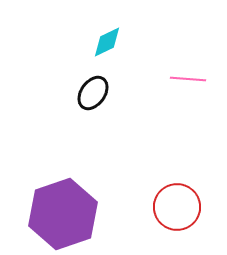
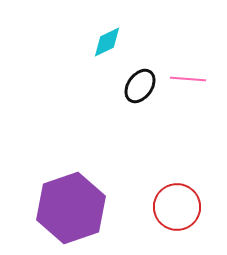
black ellipse: moved 47 px right, 7 px up
purple hexagon: moved 8 px right, 6 px up
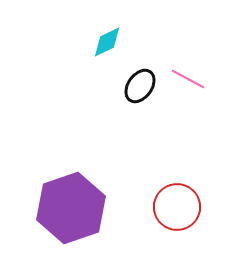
pink line: rotated 24 degrees clockwise
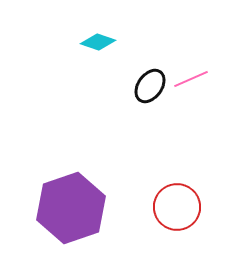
cyan diamond: moved 9 px left; rotated 44 degrees clockwise
pink line: moved 3 px right; rotated 52 degrees counterclockwise
black ellipse: moved 10 px right
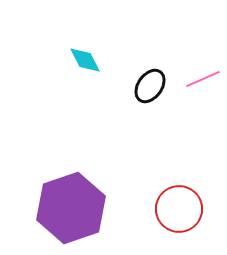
cyan diamond: moved 13 px left, 18 px down; rotated 44 degrees clockwise
pink line: moved 12 px right
red circle: moved 2 px right, 2 px down
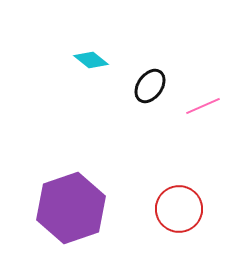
cyan diamond: moved 6 px right; rotated 24 degrees counterclockwise
pink line: moved 27 px down
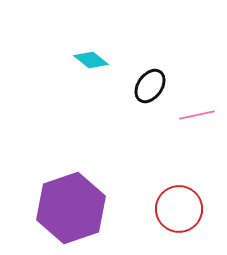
pink line: moved 6 px left, 9 px down; rotated 12 degrees clockwise
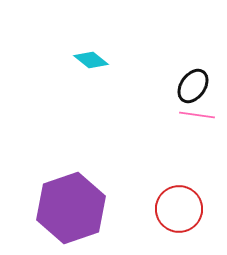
black ellipse: moved 43 px right
pink line: rotated 20 degrees clockwise
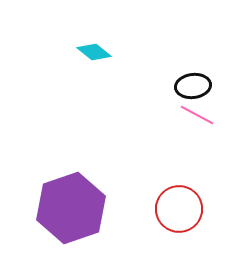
cyan diamond: moved 3 px right, 8 px up
black ellipse: rotated 48 degrees clockwise
pink line: rotated 20 degrees clockwise
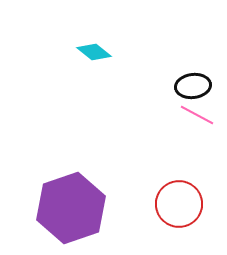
red circle: moved 5 px up
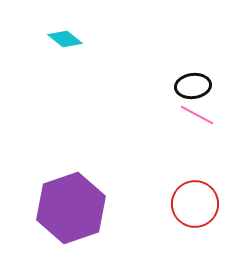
cyan diamond: moved 29 px left, 13 px up
red circle: moved 16 px right
